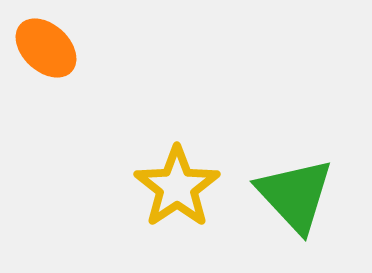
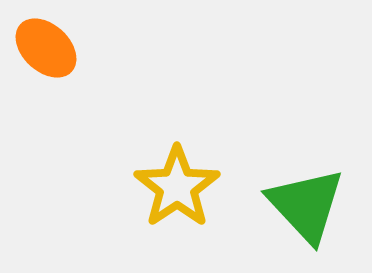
green triangle: moved 11 px right, 10 px down
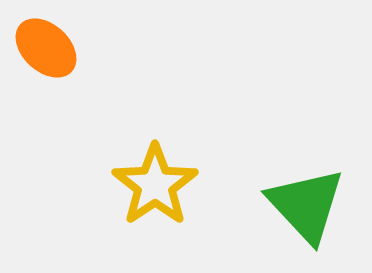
yellow star: moved 22 px left, 2 px up
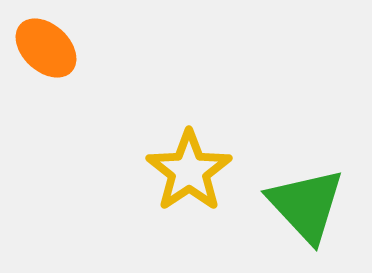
yellow star: moved 34 px right, 14 px up
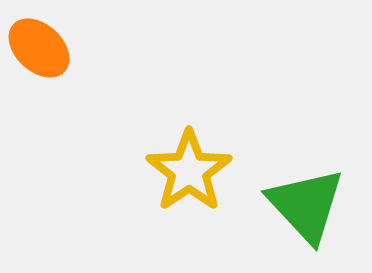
orange ellipse: moved 7 px left
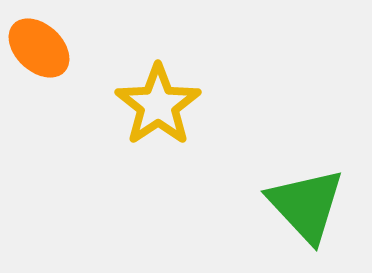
yellow star: moved 31 px left, 66 px up
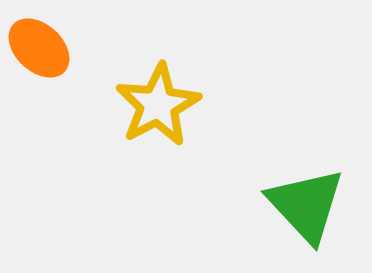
yellow star: rotated 6 degrees clockwise
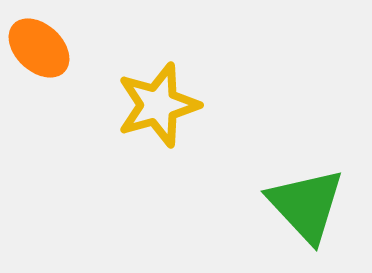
yellow star: rotated 12 degrees clockwise
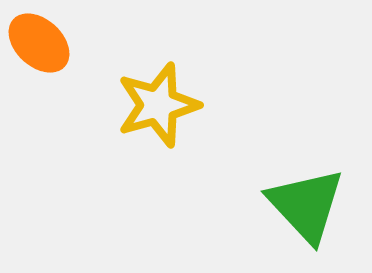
orange ellipse: moved 5 px up
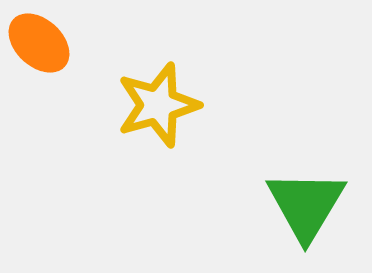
green triangle: rotated 14 degrees clockwise
